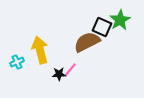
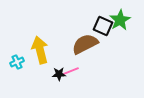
black square: moved 1 px right, 1 px up
brown semicircle: moved 2 px left, 2 px down
pink line: moved 1 px right, 1 px down; rotated 28 degrees clockwise
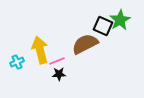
pink line: moved 14 px left, 10 px up
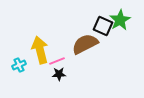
cyan cross: moved 2 px right, 3 px down
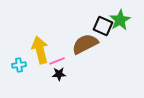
cyan cross: rotated 16 degrees clockwise
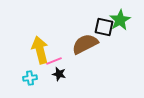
black square: moved 1 px right, 1 px down; rotated 12 degrees counterclockwise
pink line: moved 3 px left
cyan cross: moved 11 px right, 13 px down
black star: rotated 16 degrees clockwise
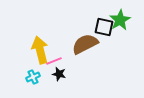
cyan cross: moved 3 px right, 1 px up; rotated 16 degrees counterclockwise
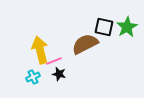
green star: moved 7 px right, 7 px down
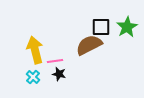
black square: moved 3 px left; rotated 12 degrees counterclockwise
brown semicircle: moved 4 px right, 1 px down
yellow arrow: moved 5 px left
pink line: moved 1 px right; rotated 14 degrees clockwise
cyan cross: rotated 24 degrees counterclockwise
